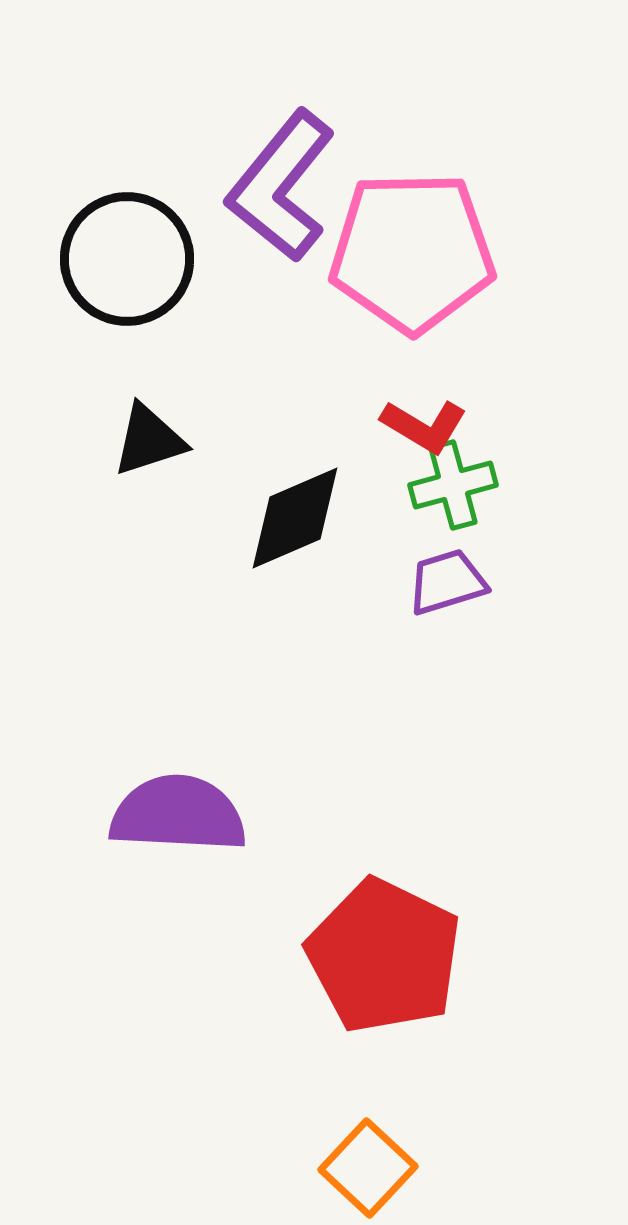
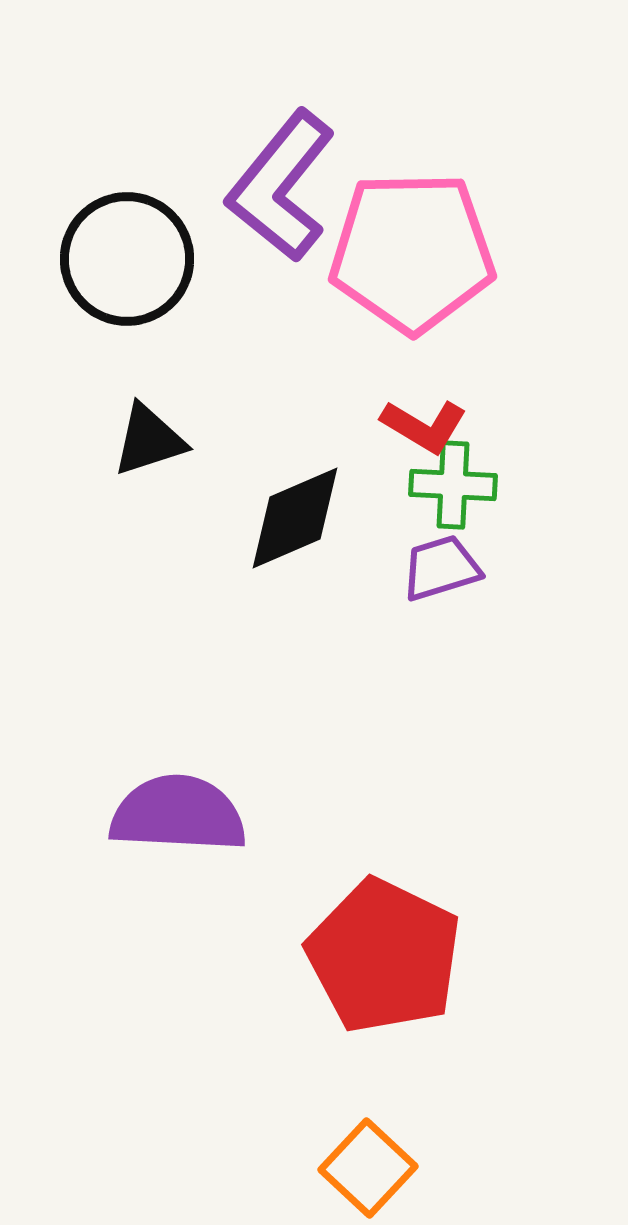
green cross: rotated 18 degrees clockwise
purple trapezoid: moved 6 px left, 14 px up
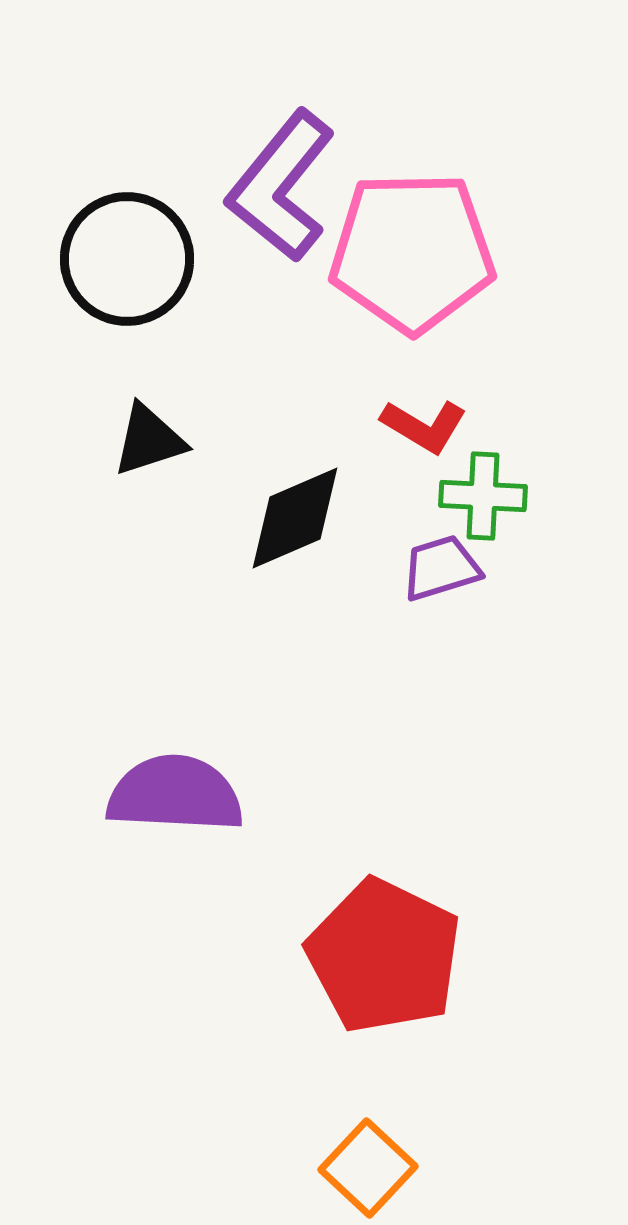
green cross: moved 30 px right, 11 px down
purple semicircle: moved 3 px left, 20 px up
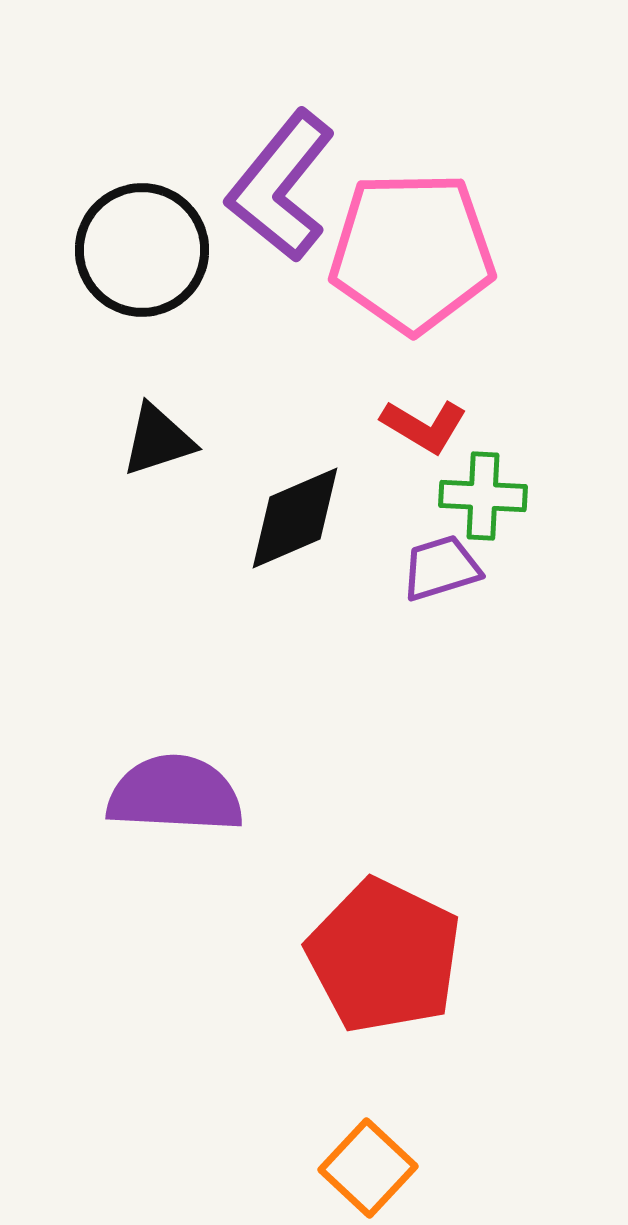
black circle: moved 15 px right, 9 px up
black triangle: moved 9 px right
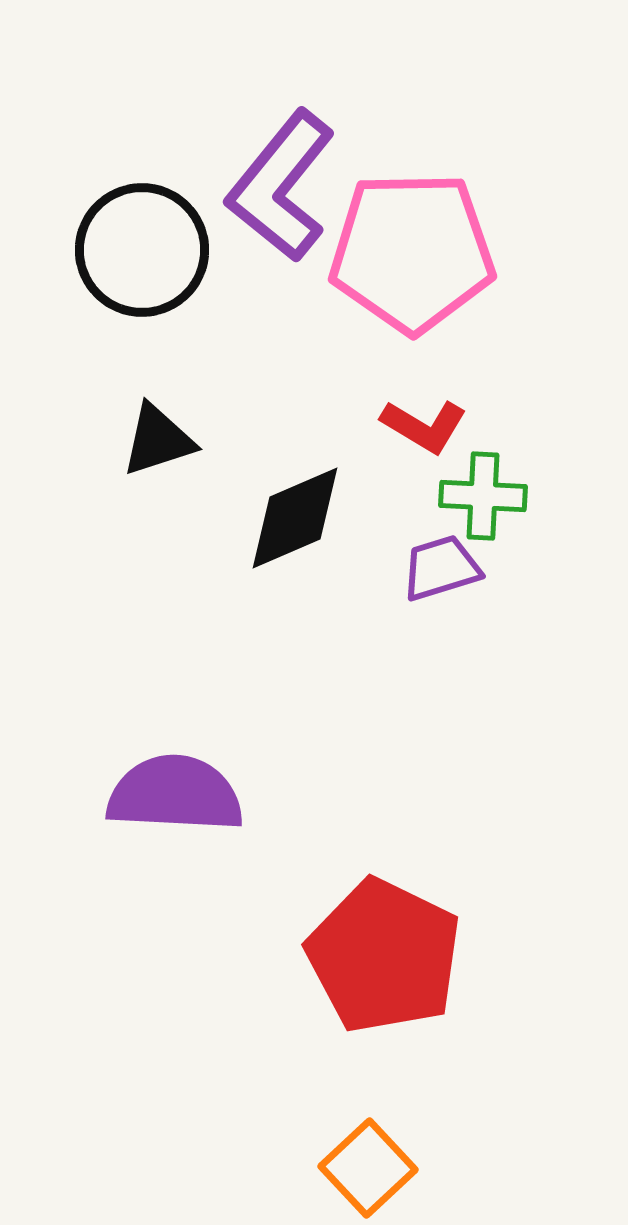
orange square: rotated 4 degrees clockwise
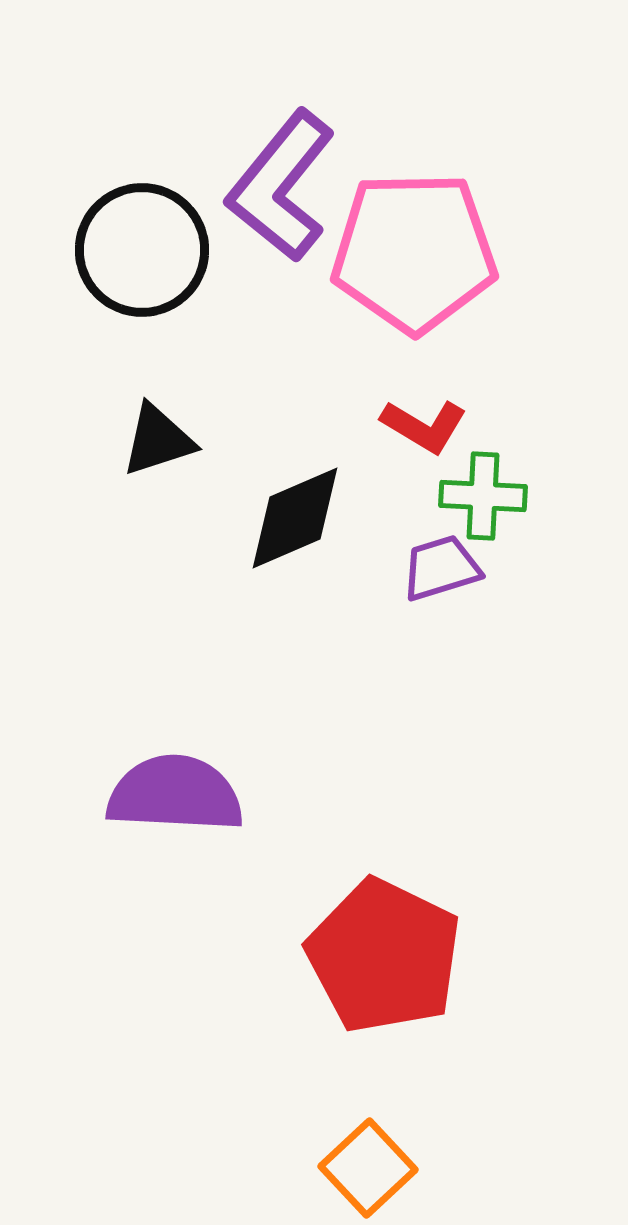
pink pentagon: moved 2 px right
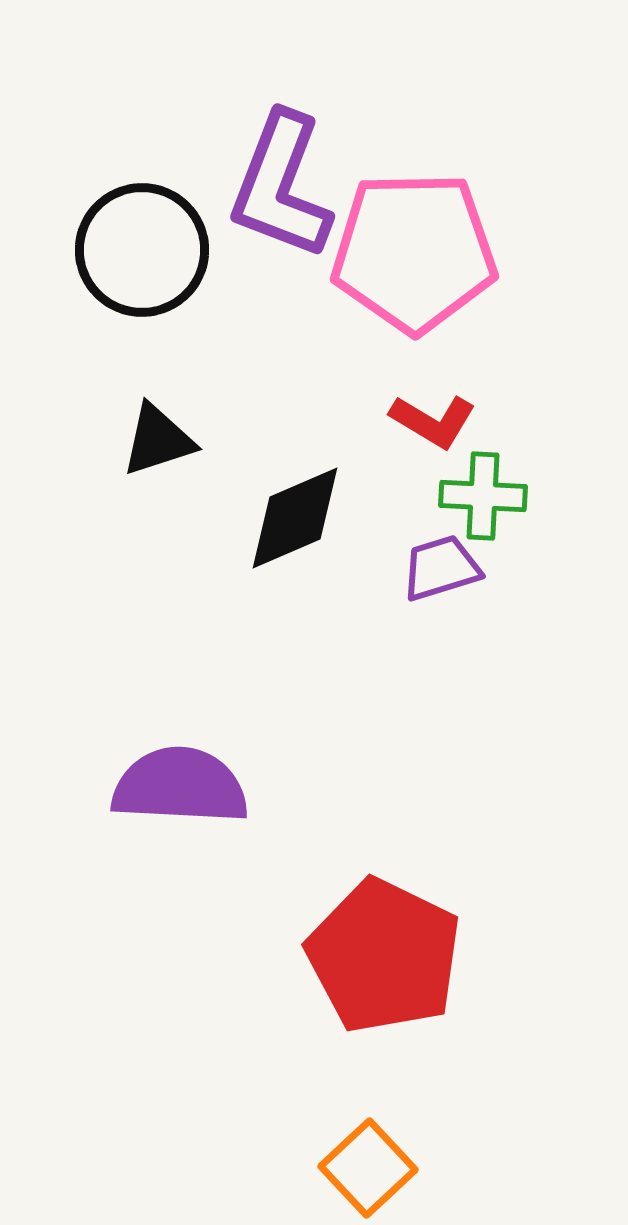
purple L-shape: rotated 18 degrees counterclockwise
red L-shape: moved 9 px right, 5 px up
purple semicircle: moved 5 px right, 8 px up
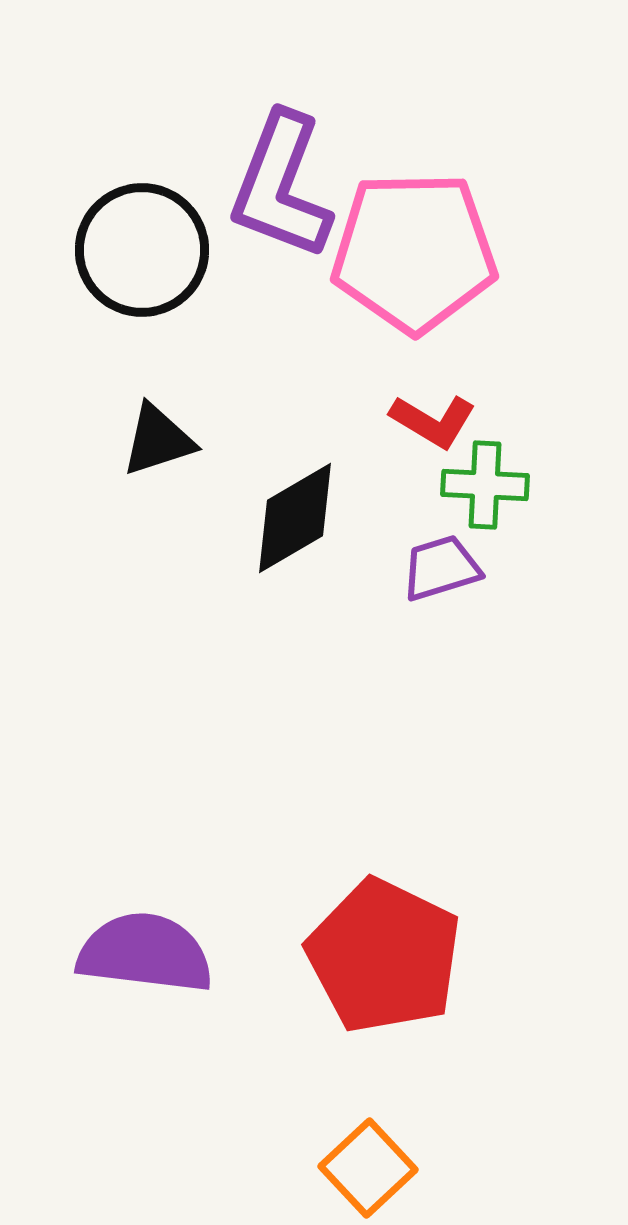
green cross: moved 2 px right, 11 px up
black diamond: rotated 7 degrees counterclockwise
purple semicircle: moved 35 px left, 167 px down; rotated 4 degrees clockwise
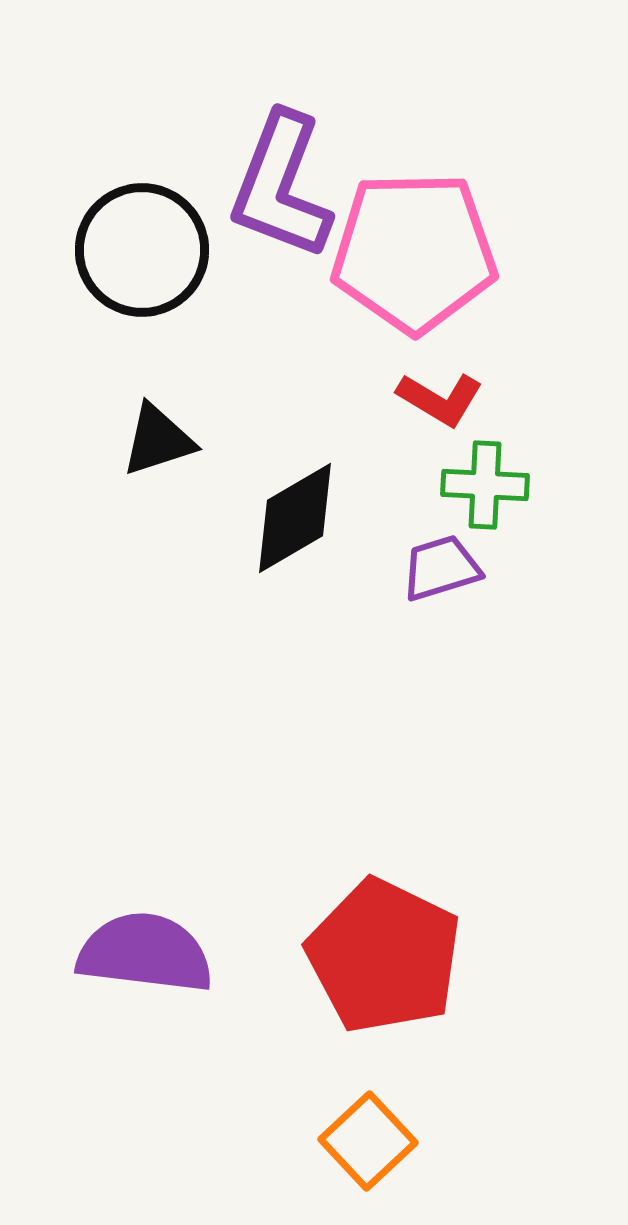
red L-shape: moved 7 px right, 22 px up
orange square: moved 27 px up
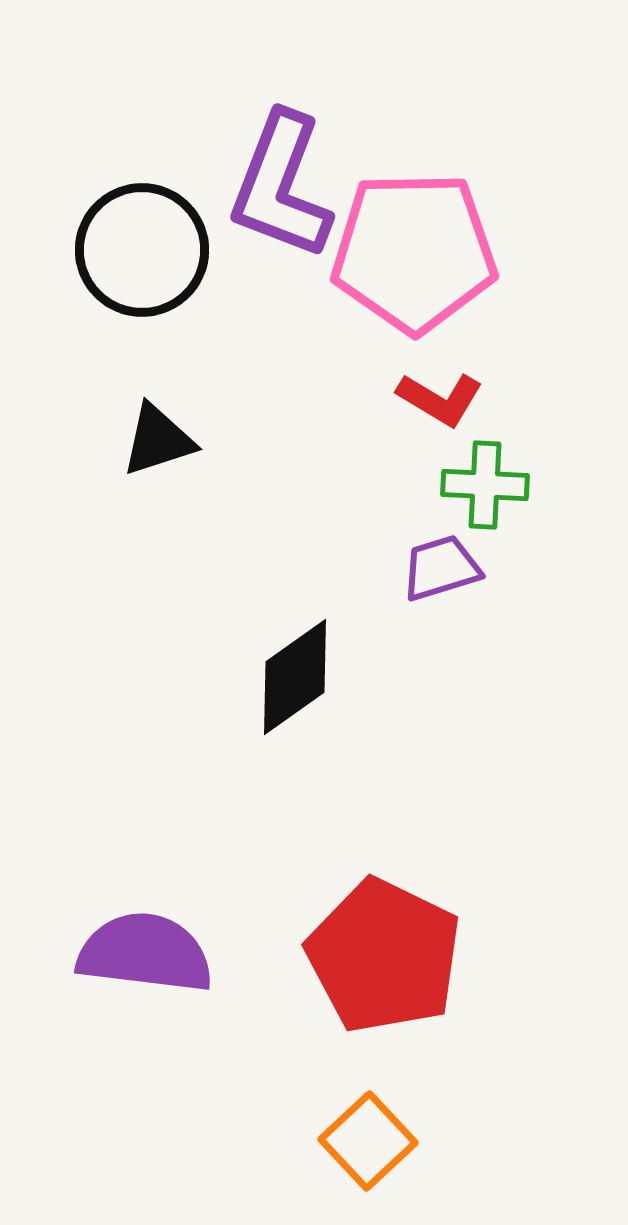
black diamond: moved 159 px down; rotated 5 degrees counterclockwise
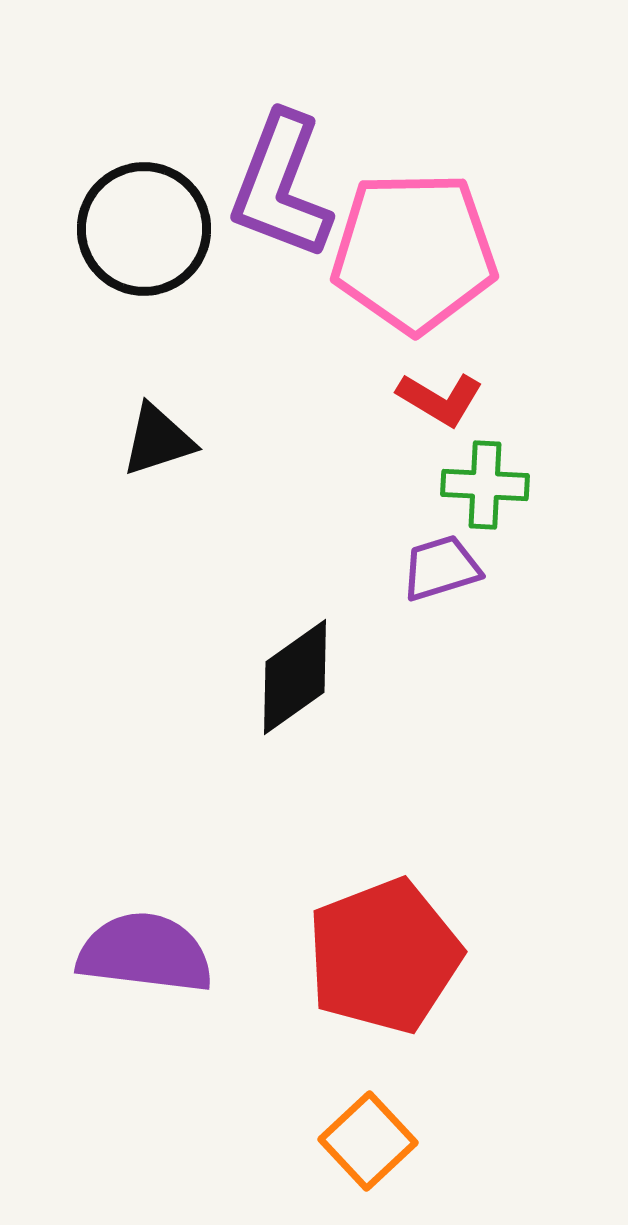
black circle: moved 2 px right, 21 px up
red pentagon: rotated 25 degrees clockwise
